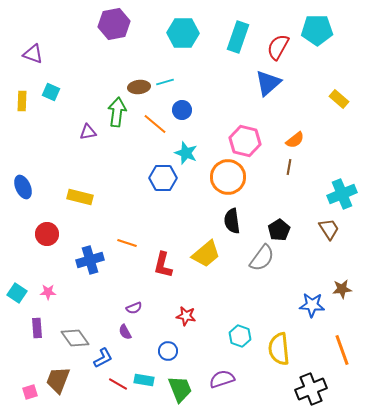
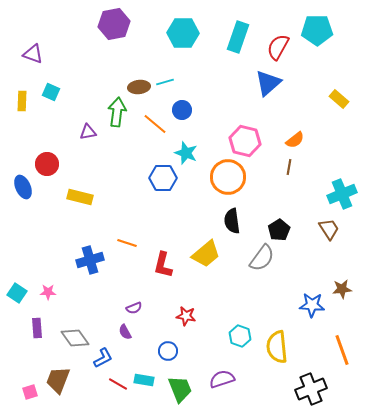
red circle at (47, 234): moved 70 px up
yellow semicircle at (279, 349): moved 2 px left, 2 px up
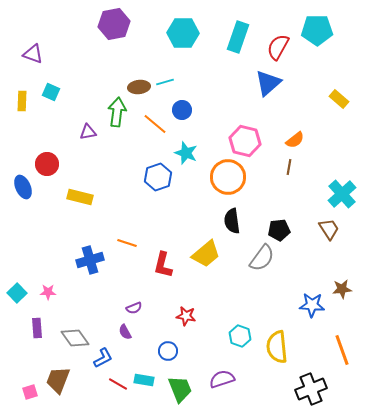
blue hexagon at (163, 178): moved 5 px left, 1 px up; rotated 20 degrees counterclockwise
cyan cross at (342, 194): rotated 20 degrees counterclockwise
black pentagon at (279, 230): rotated 25 degrees clockwise
cyan square at (17, 293): rotated 12 degrees clockwise
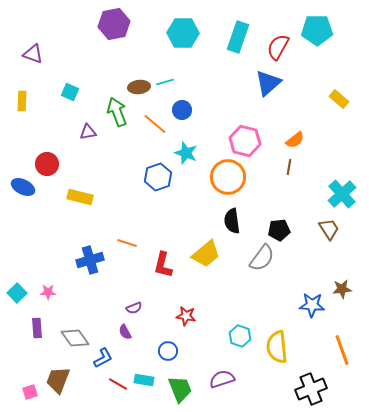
cyan square at (51, 92): moved 19 px right
green arrow at (117, 112): rotated 28 degrees counterclockwise
blue ellipse at (23, 187): rotated 40 degrees counterclockwise
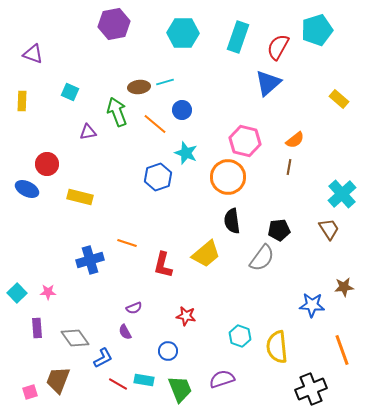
cyan pentagon at (317, 30): rotated 16 degrees counterclockwise
blue ellipse at (23, 187): moved 4 px right, 2 px down
brown star at (342, 289): moved 2 px right, 2 px up
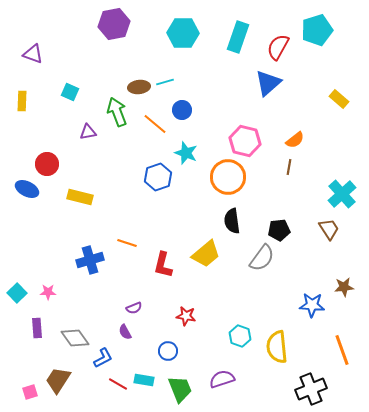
brown trapezoid at (58, 380): rotated 12 degrees clockwise
